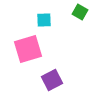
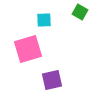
purple square: rotated 15 degrees clockwise
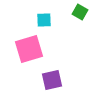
pink square: moved 1 px right
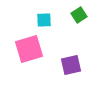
green square: moved 1 px left, 3 px down; rotated 28 degrees clockwise
purple square: moved 19 px right, 15 px up
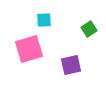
green square: moved 10 px right, 14 px down
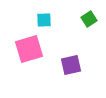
green square: moved 10 px up
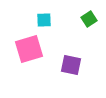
purple square: rotated 25 degrees clockwise
